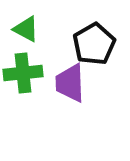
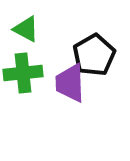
black pentagon: moved 11 px down
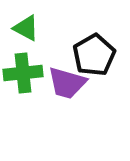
green triangle: moved 1 px up
purple trapezoid: moved 3 px left; rotated 72 degrees counterclockwise
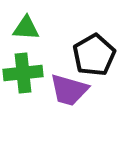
green triangle: rotated 24 degrees counterclockwise
purple trapezoid: moved 2 px right, 7 px down
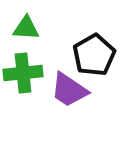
purple trapezoid: rotated 18 degrees clockwise
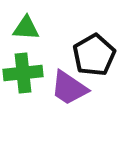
purple trapezoid: moved 2 px up
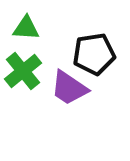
black pentagon: moved 1 px up; rotated 21 degrees clockwise
green cross: moved 2 px up; rotated 33 degrees counterclockwise
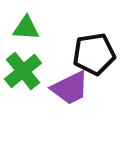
purple trapezoid: moved 1 px right; rotated 60 degrees counterclockwise
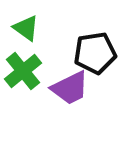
green triangle: rotated 32 degrees clockwise
black pentagon: moved 1 px right, 1 px up
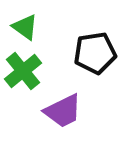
green triangle: moved 1 px left, 1 px up
purple trapezoid: moved 7 px left, 23 px down
